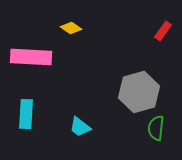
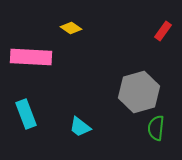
cyan rectangle: rotated 24 degrees counterclockwise
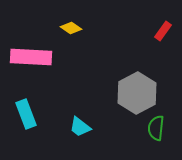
gray hexagon: moved 2 px left, 1 px down; rotated 12 degrees counterclockwise
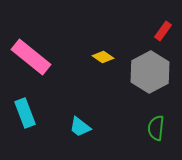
yellow diamond: moved 32 px right, 29 px down
pink rectangle: rotated 36 degrees clockwise
gray hexagon: moved 13 px right, 21 px up
cyan rectangle: moved 1 px left, 1 px up
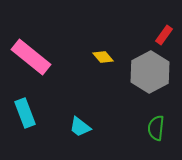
red rectangle: moved 1 px right, 4 px down
yellow diamond: rotated 15 degrees clockwise
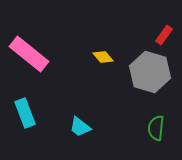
pink rectangle: moved 2 px left, 3 px up
gray hexagon: rotated 15 degrees counterclockwise
